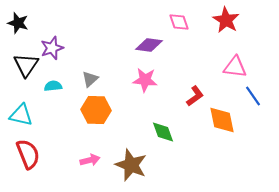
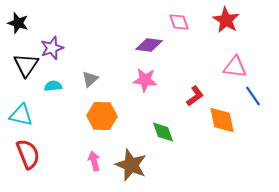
orange hexagon: moved 6 px right, 6 px down
pink arrow: moved 4 px right, 1 px down; rotated 90 degrees counterclockwise
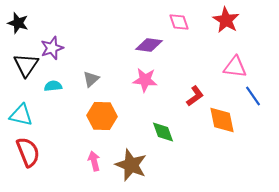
gray triangle: moved 1 px right
red semicircle: moved 2 px up
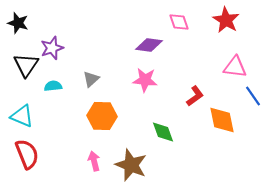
cyan triangle: moved 1 px right, 1 px down; rotated 10 degrees clockwise
red semicircle: moved 1 px left, 2 px down
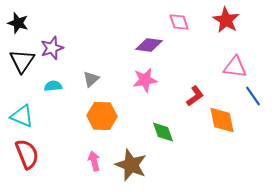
black triangle: moved 4 px left, 4 px up
pink star: rotated 15 degrees counterclockwise
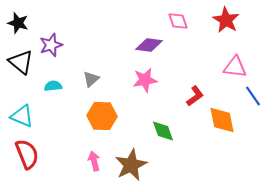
pink diamond: moved 1 px left, 1 px up
purple star: moved 1 px left, 3 px up
black triangle: moved 1 px left, 1 px down; rotated 24 degrees counterclockwise
green diamond: moved 1 px up
brown star: rotated 24 degrees clockwise
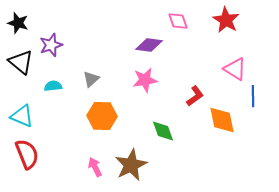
pink triangle: moved 2 px down; rotated 25 degrees clockwise
blue line: rotated 35 degrees clockwise
pink arrow: moved 1 px right, 6 px down; rotated 12 degrees counterclockwise
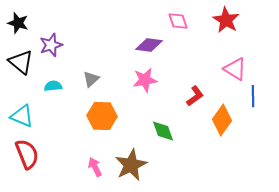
orange diamond: rotated 48 degrees clockwise
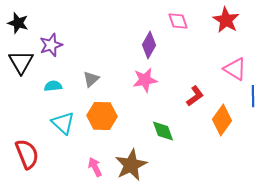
purple diamond: rotated 68 degrees counterclockwise
black triangle: rotated 20 degrees clockwise
cyan triangle: moved 41 px right, 7 px down; rotated 20 degrees clockwise
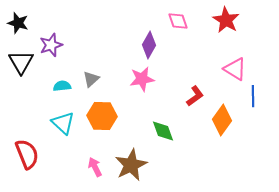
pink star: moved 3 px left, 1 px up
cyan semicircle: moved 9 px right
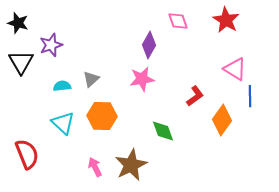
blue line: moved 3 px left
